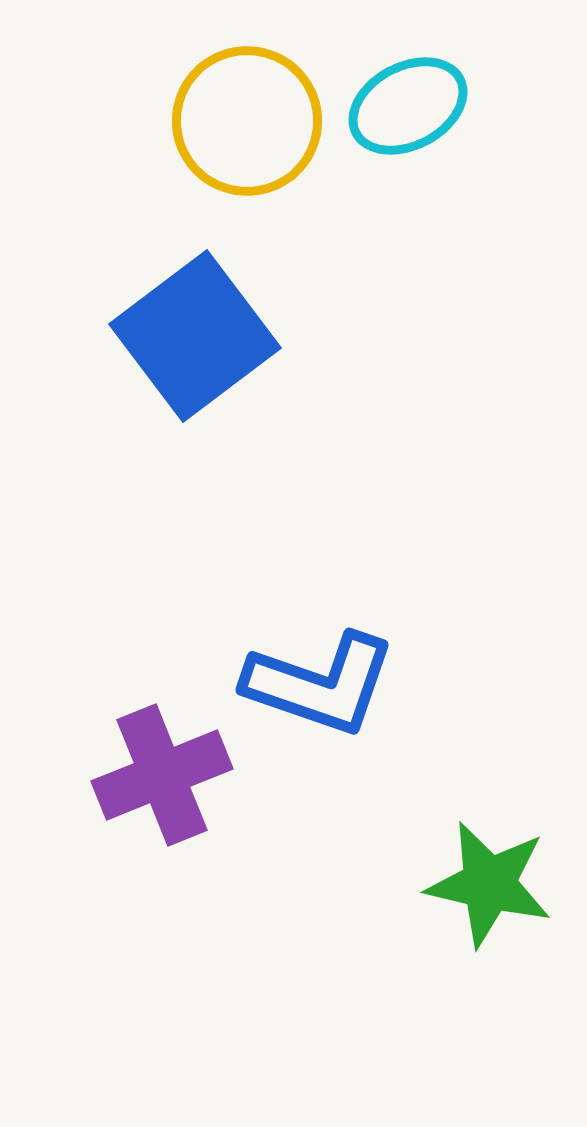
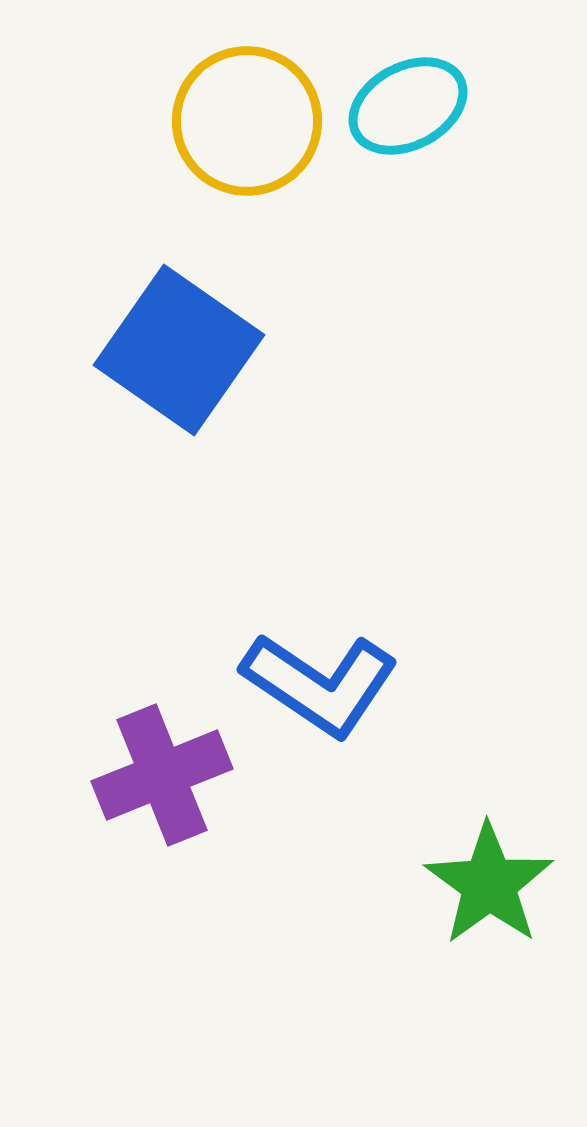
blue square: moved 16 px left, 14 px down; rotated 18 degrees counterclockwise
blue L-shape: rotated 15 degrees clockwise
green star: rotated 23 degrees clockwise
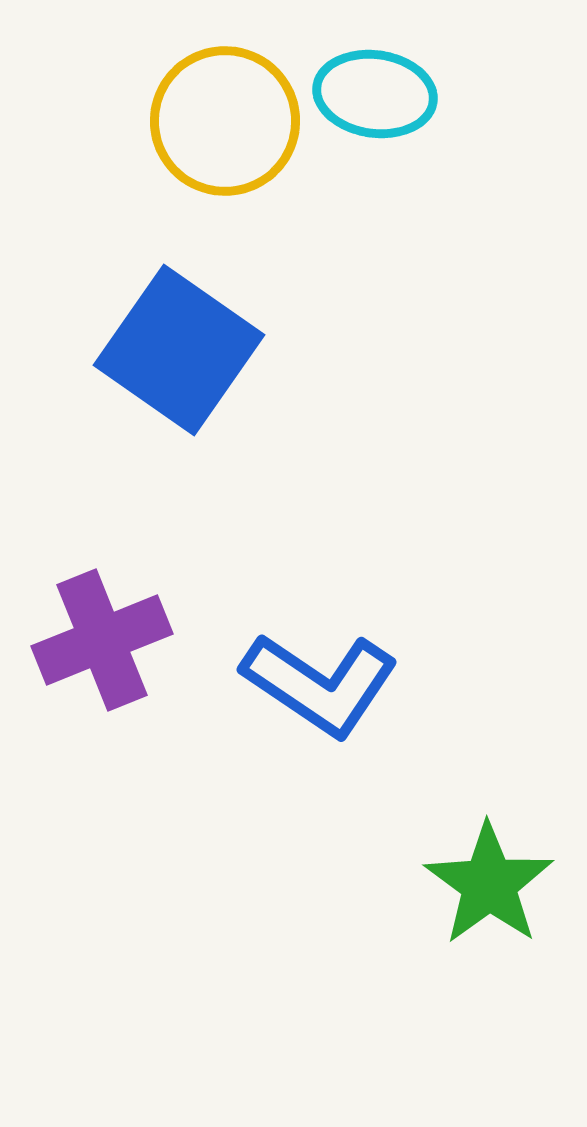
cyan ellipse: moved 33 px left, 12 px up; rotated 36 degrees clockwise
yellow circle: moved 22 px left
purple cross: moved 60 px left, 135 px up
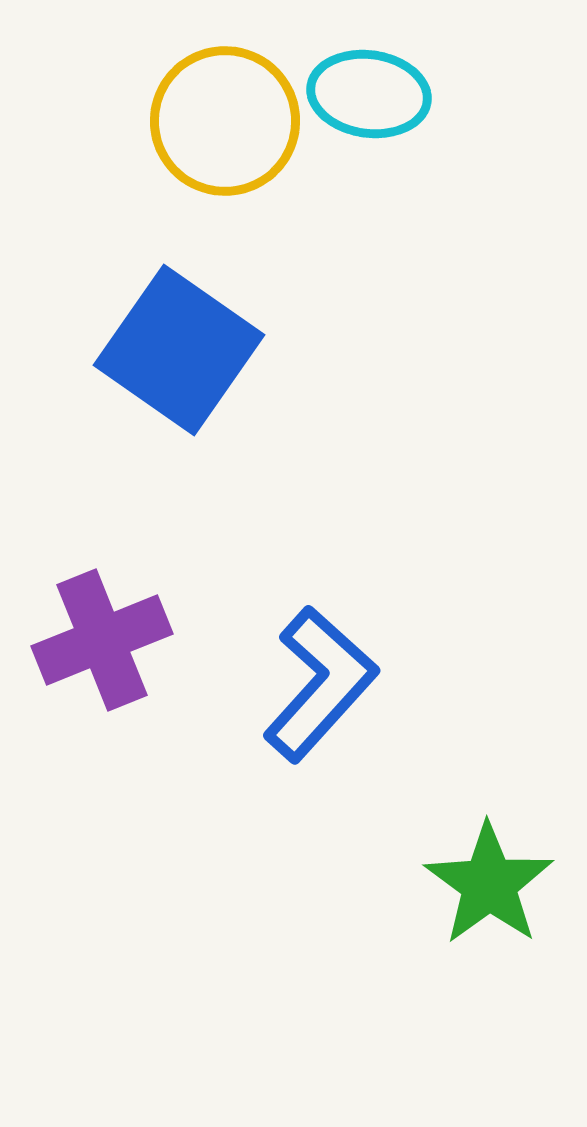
cyan ellipse: moved 6 px left
blue L-shape: rotated 82 degrees counterclockwise
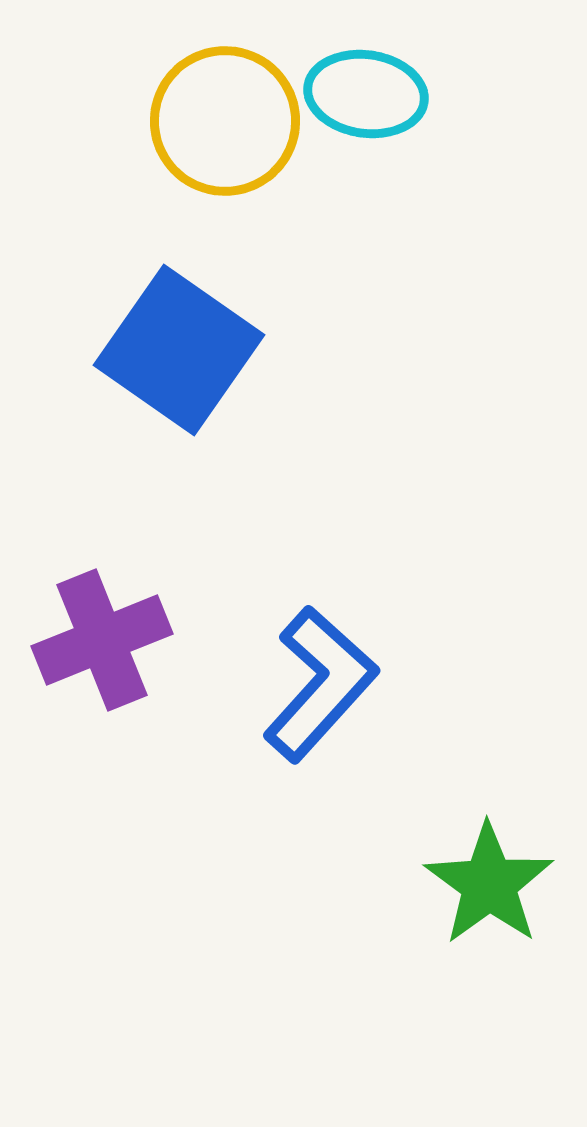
cyan ellipse: moved 3 px left
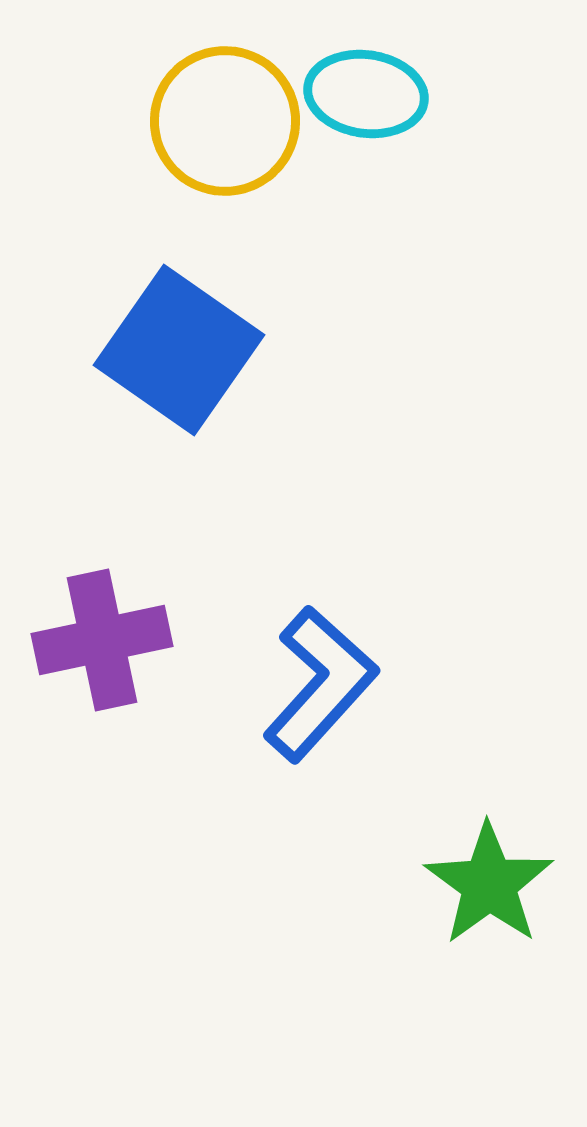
purple cross: rotated 10 degrees clockwise
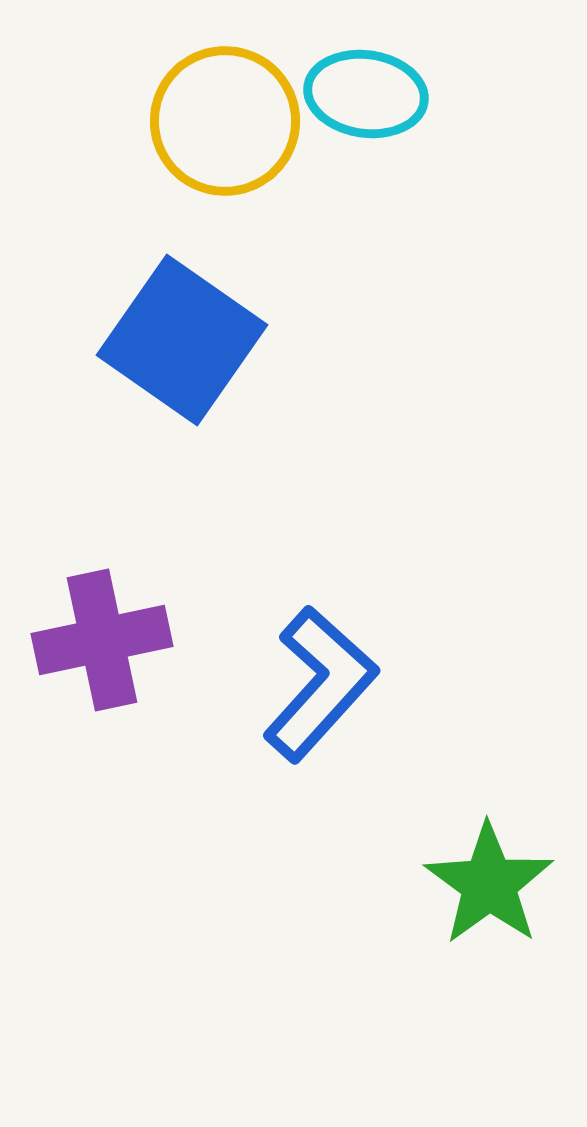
blue square: moved 3 px right, 10 px up
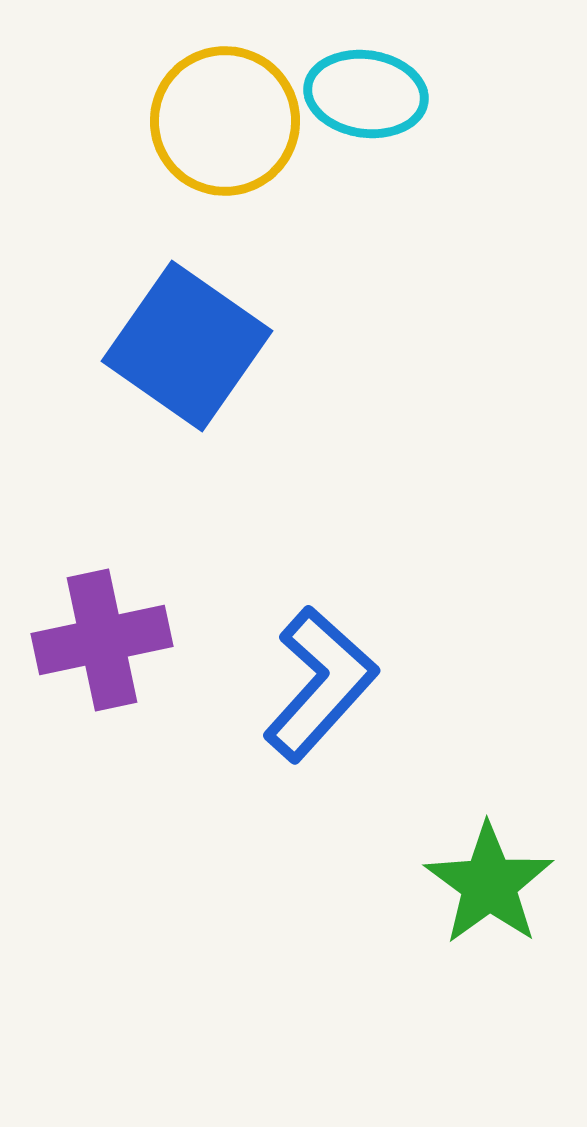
blue square: moved 5 px right, 6 px down
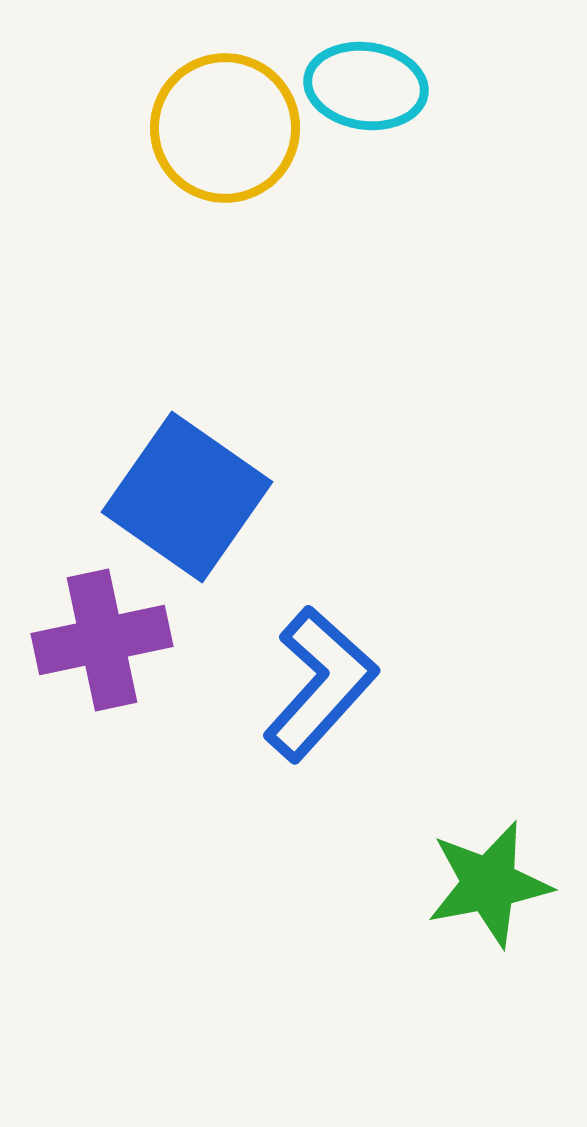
cyan ellipse: moved 8 px up
yellow circle: moved 7 px down
blue square: moved 151 px down
green star: rotated 25 degrees clockwise
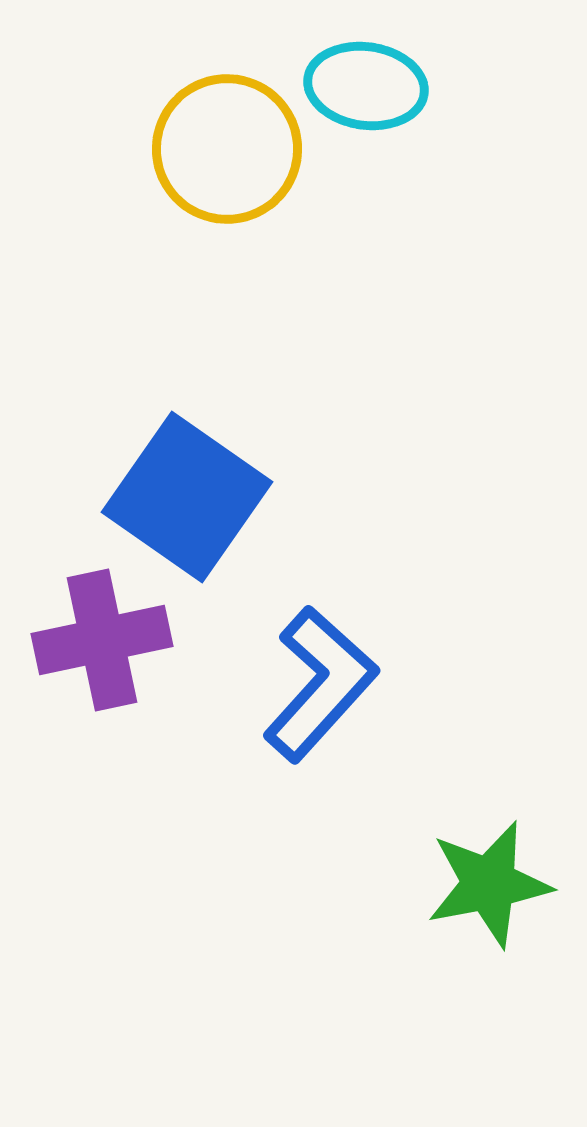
yellow circle: moved 2 px right, 21 px down
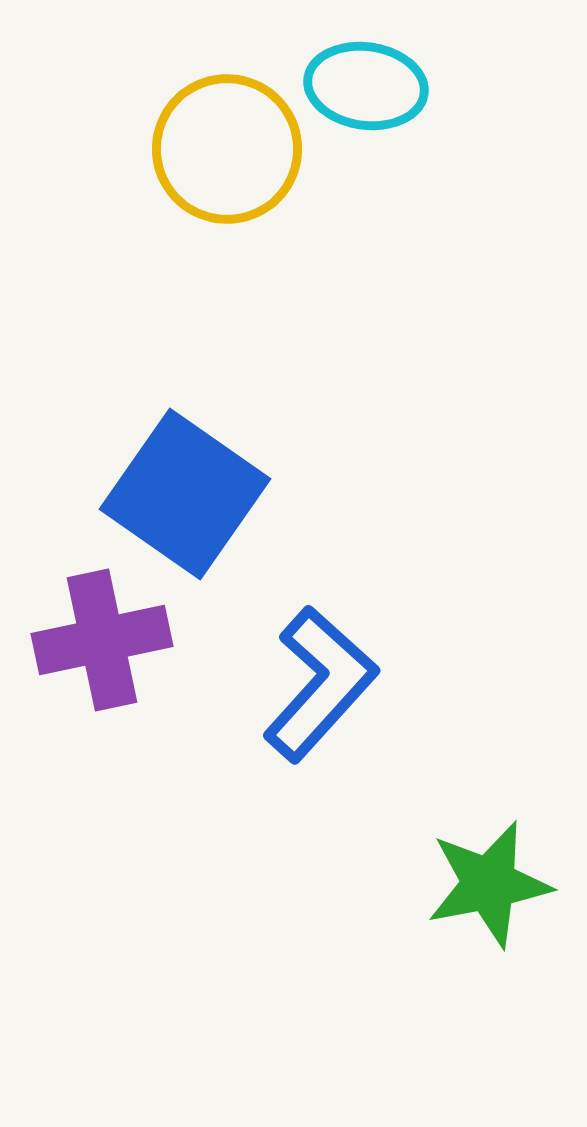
blue square: moved 2 px left, 3 px up
